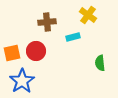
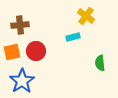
yellow cross: moved 2 px left, 1 px down
brown cross: moved 27 px left, 3 px down
orange square: moved 1 px up
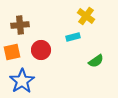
red circle: moved 5 px right, 1 px up
green semicircle: moved 4 px left, 2 px up; rotated 119 degrees counterclockwise
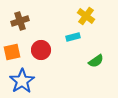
brown cross: moved 4 px up; rotated 12 degrees counterclockwise
